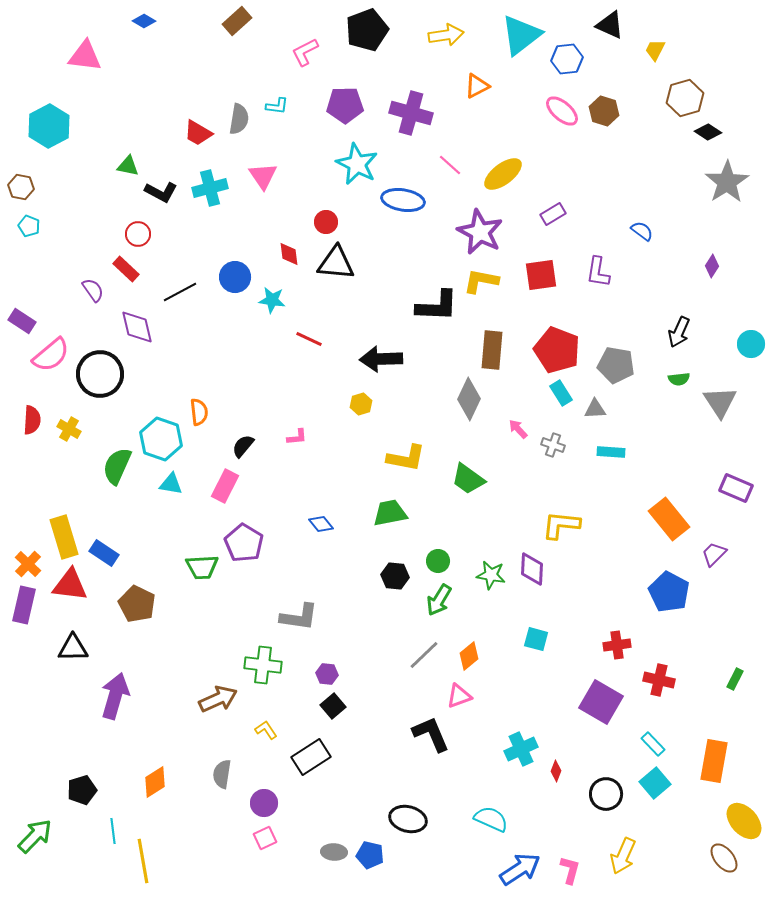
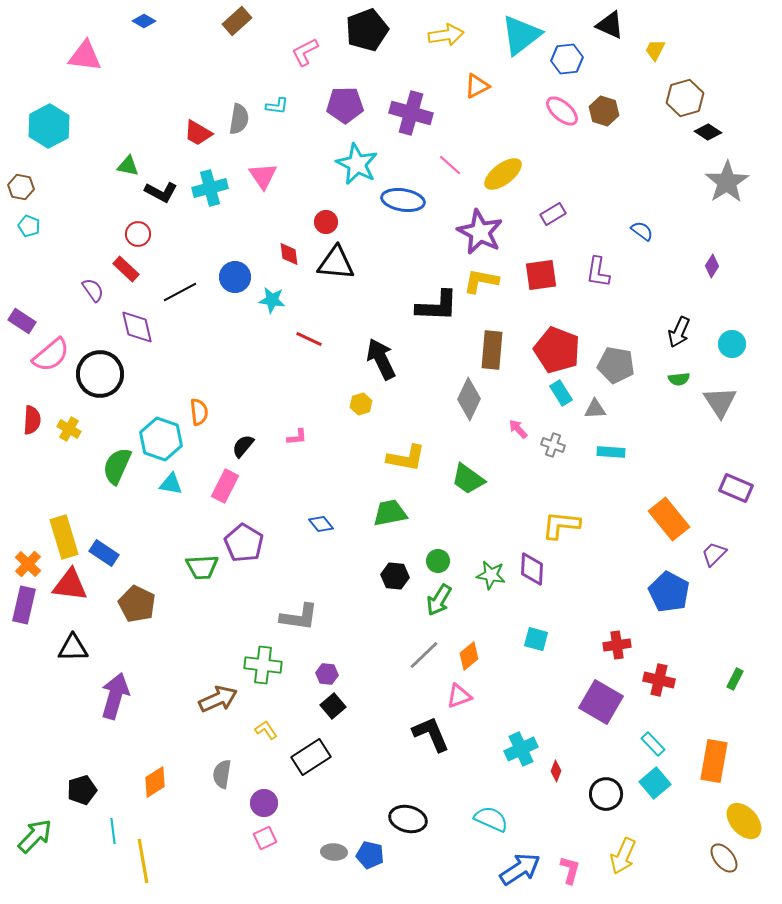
cyan circle at (751, 344): moved 19 px left
black arrow at (381, 359): rotated 66 degrees clockwise
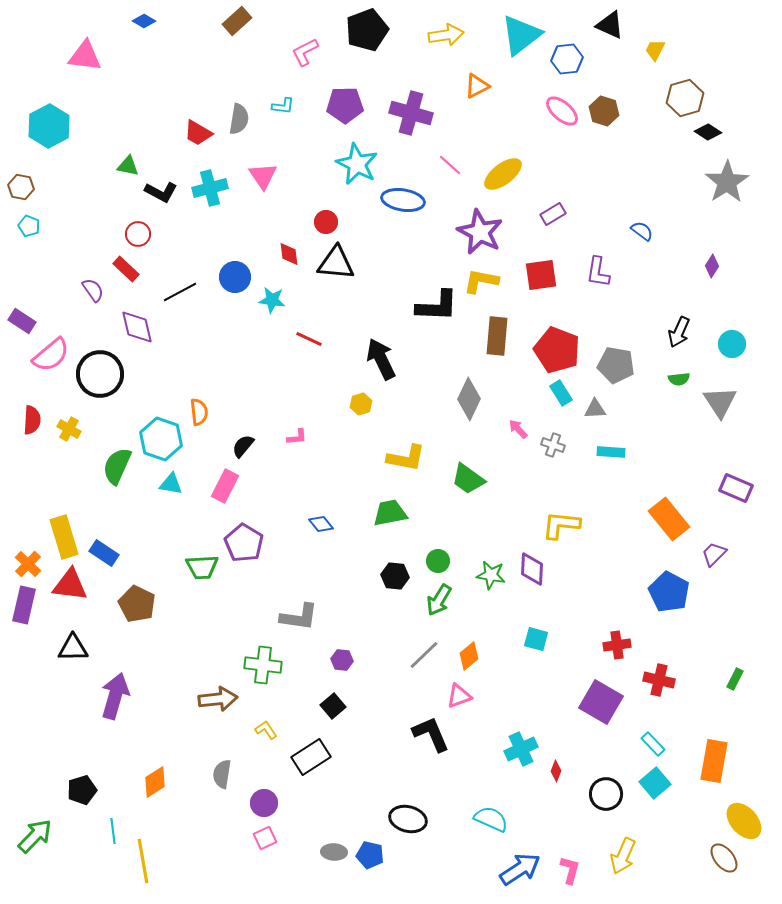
cyan L-shape at (277, 106): moved 6 px right
brown rectangle at (492, 350): moved 5 px right, 14 px up
purple hexagon at (327, 674): moved 15 px right, 14 px up
brown arrow at (218, 699): rotated 18 degrees clockwise
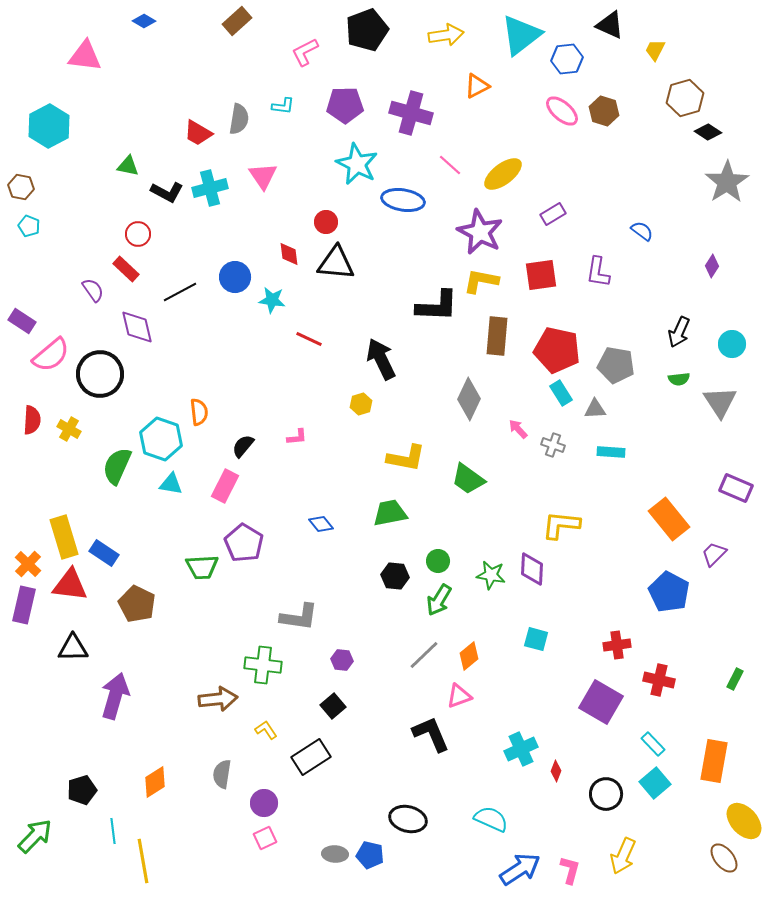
black L-shape at (161, 192): moved 6 px right
red pentagon at (557, 350): rotated 9 degrees counterclockwise
gray ellipse at (334, 852): moved 1 px right, 2 px down
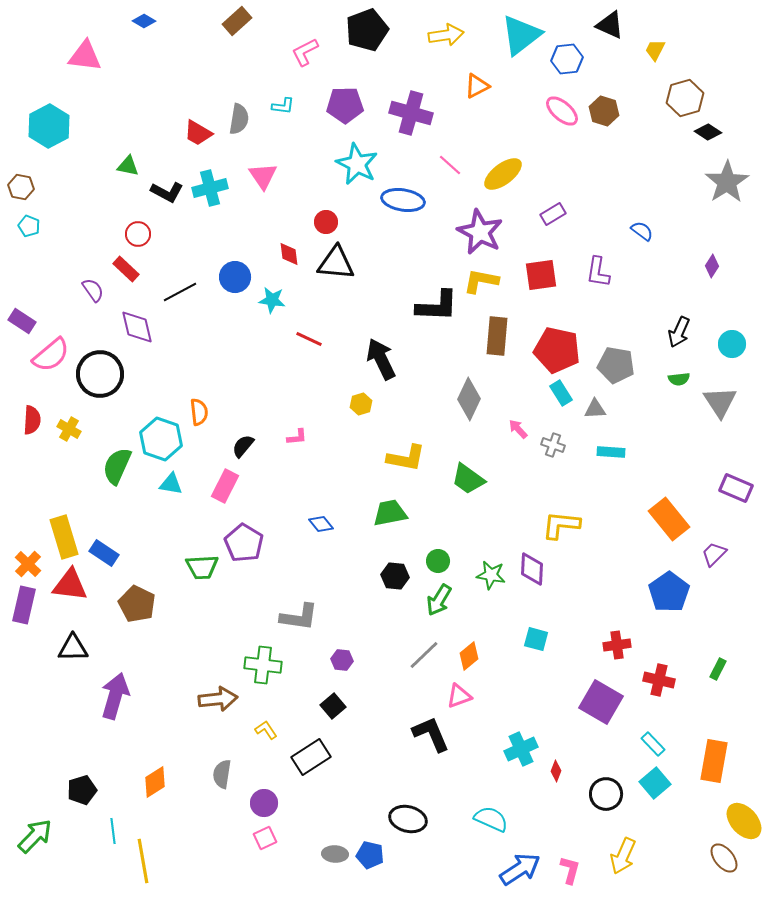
blue pentagon at (669, 592): rotated 9 degrees clockwise
green rectangle at (735, 679): moved 17 px left, 10 px up
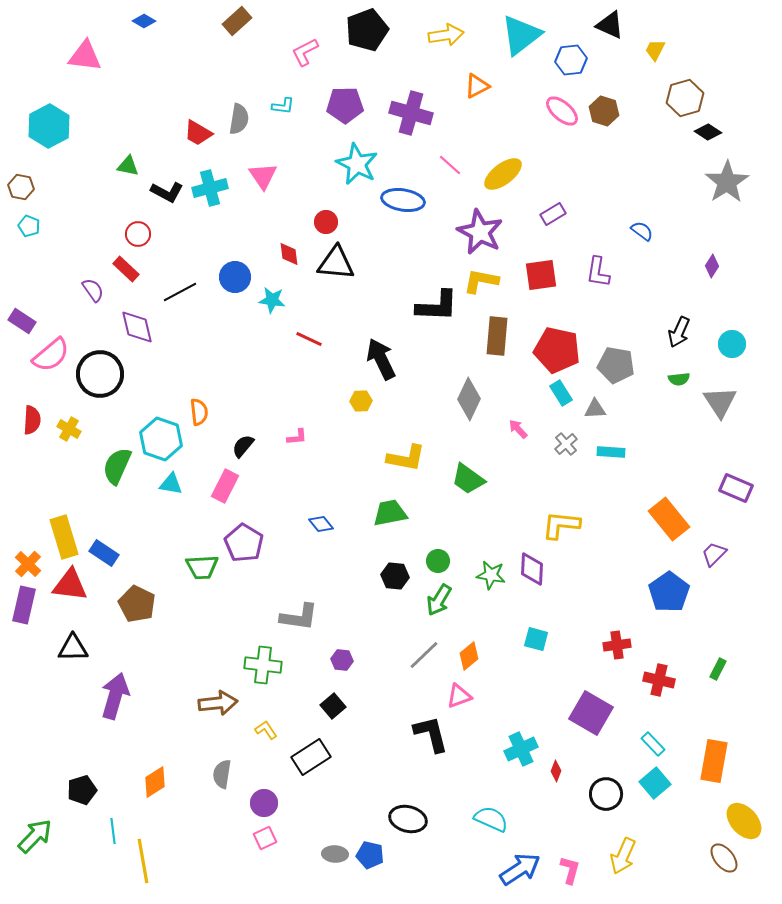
blue hexagon at (567, 59): moved 4 px right, 1 px down
yellow hexagon at (361, 404): moved 3 px up; rotated 15 degrees clockwise
gray cross at (553, 445): moved 13 px right, 1 px up; rotated 30 degrees clockwise
brown arrow at (218, 699): moved 4 px down
purple square at (601, 702): moved 10 px left, 11 px down
black L-shape at (431, 734): rotated 9 degrees clockwise
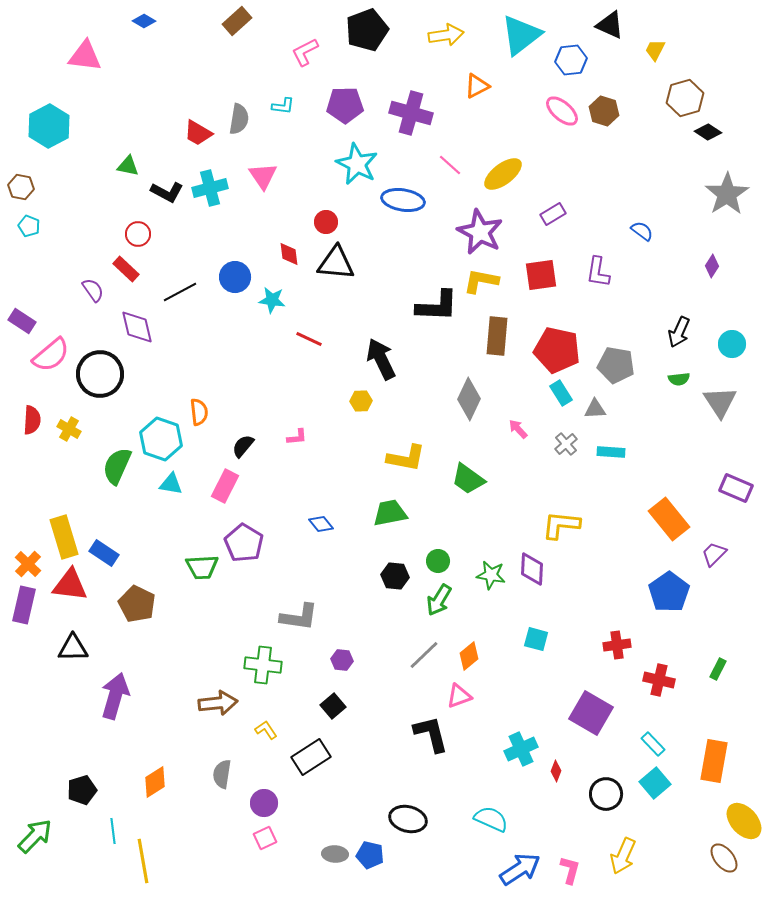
gray star at (727, 182): moved 12 px down
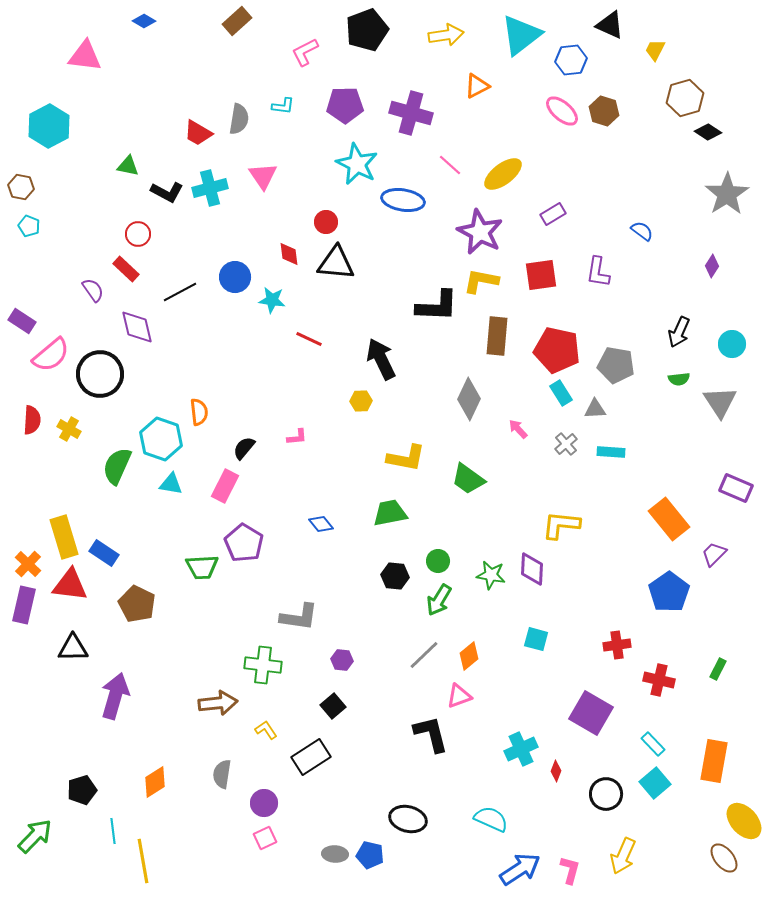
black semicircle at (243, 446): moved 1 px right, 2 px down
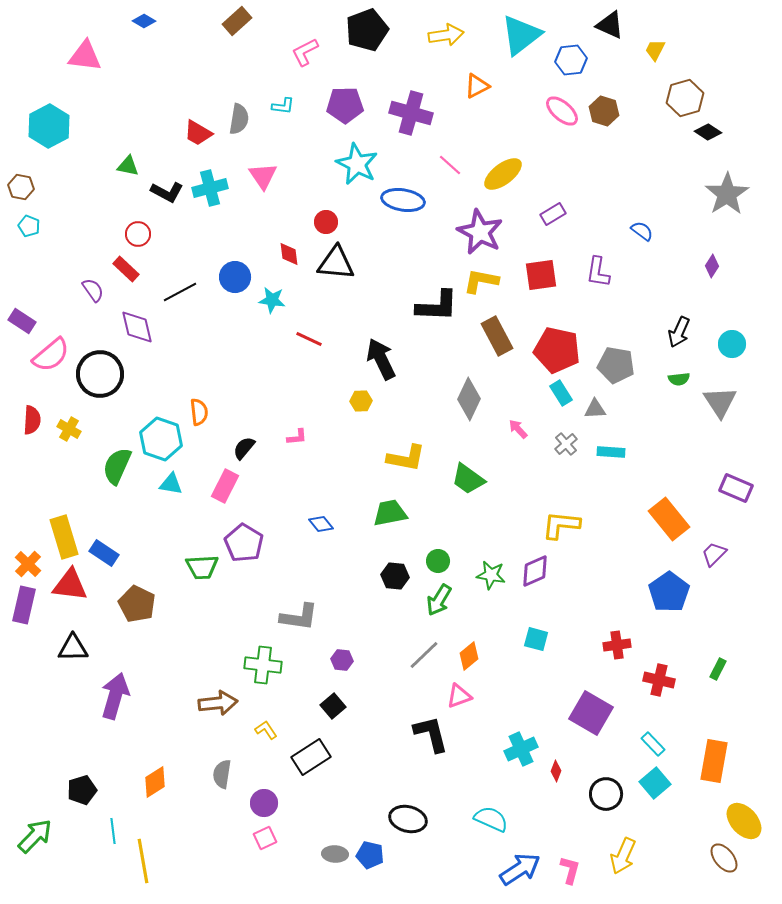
brown rectangle at (497, 336): rotated 33 degrees counterclockwise
purple diamond at (532, 569): moved 3 px right, 2 px down; rotated 64 degrees clockwise
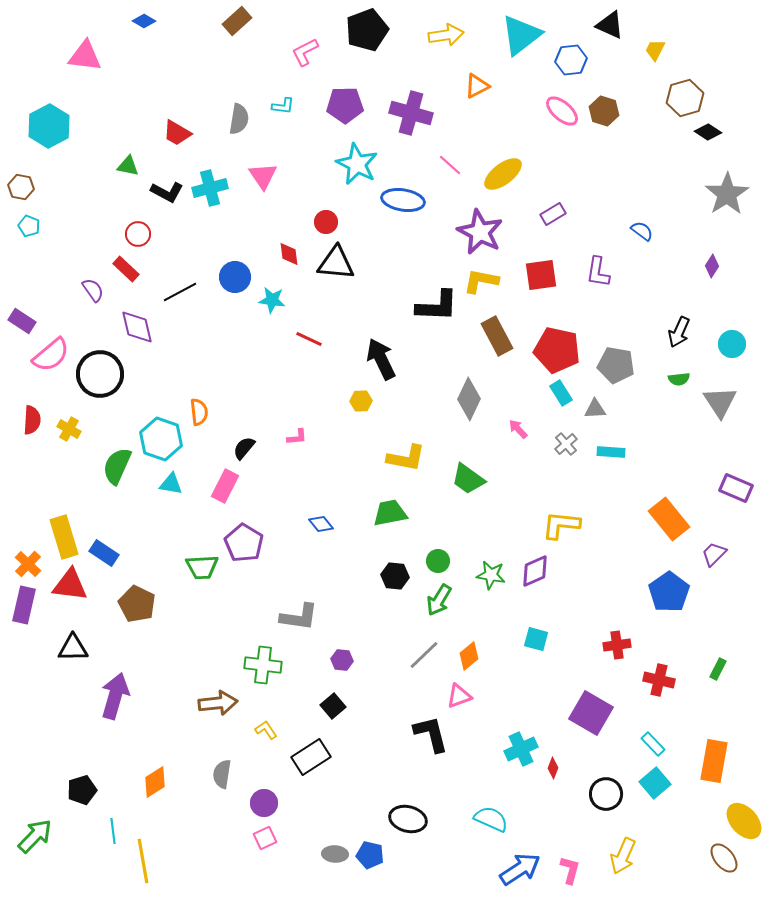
red trapezoid at (198, 133): moved 21 px left
red diamond at (556, 771): moved 3 px left, 3 px up
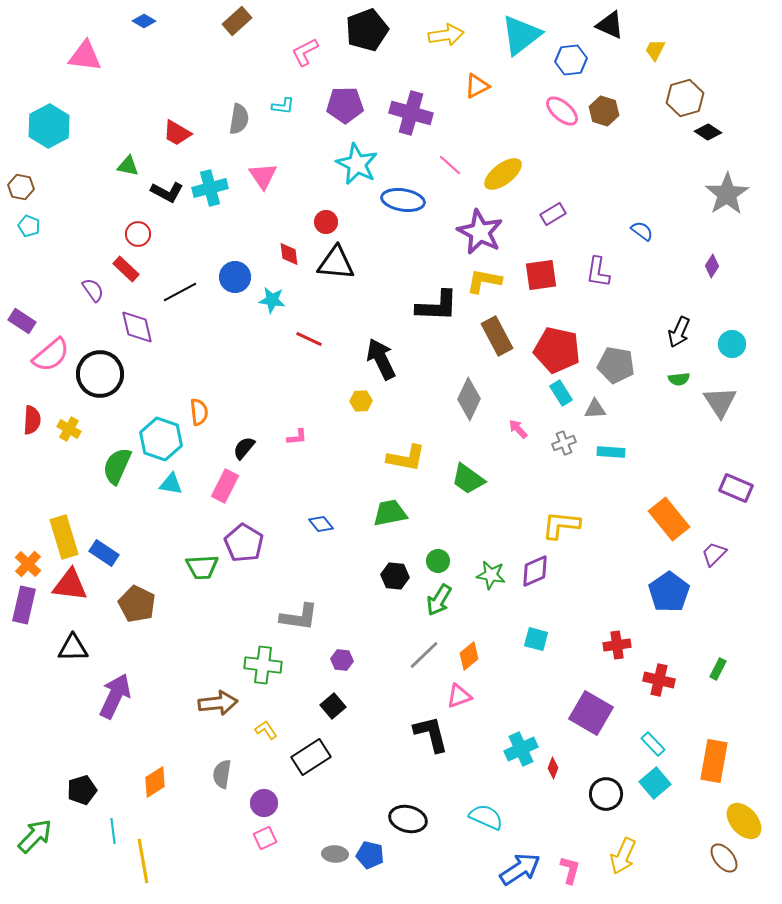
yellow L-shape at (481, 281): moved 3 px right
gray cross at (566, 444): moved 2 px left, 1 px up; rotated 20 degrees clockwise
purple arrow at (115, 696): rotated 9 degrees clockwise
cyan semicircle at (491, 819): moved 5 px left, 2 px up
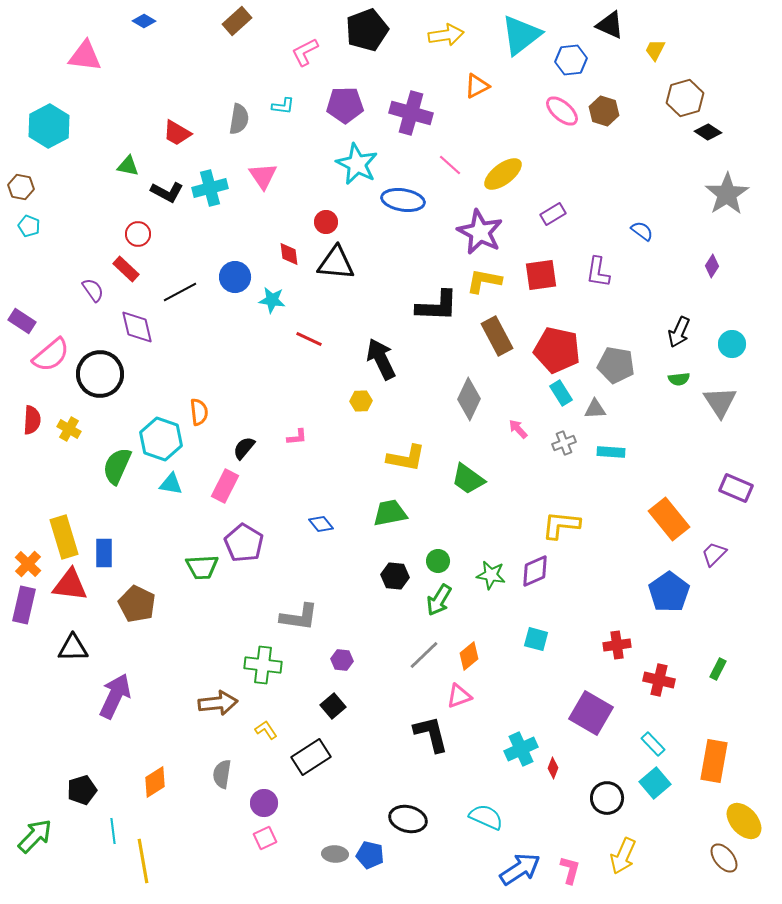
blue rectangle at (104, 553): rotated 56 degrees clockwise
black circle at (606, 794): moved 1 px right, 4 px down
